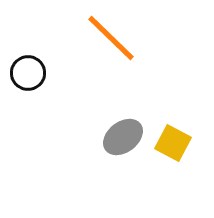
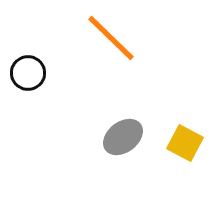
yellow square: moved 12 px right
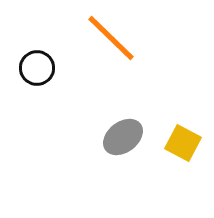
black circle: moved 9 px right, 5 px up
yellow square: moved 2 px left
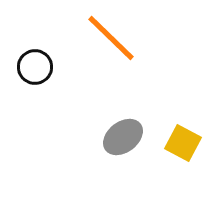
black circle: moved 2 px left, 1 px up
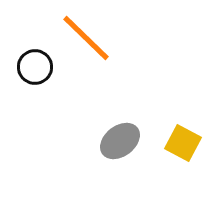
orange line: moved 25 px left
gray ellipse: moved 3 px left, 4 px down
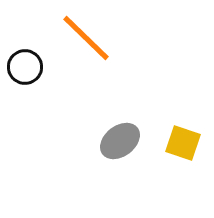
black circle: moved 10 px left
yellow square: rotated 9 degrees counterclockwise
